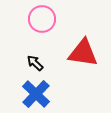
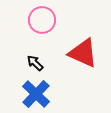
pink circle: moved 1 px down
red triangle: rotated 16 degrees clockwise
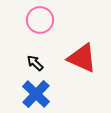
pink circle: moved 2 px left
red triangle: moved 1 px left, 5 px down
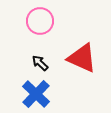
pink circle: moved 1 px down
black arrow: moved 5 px right
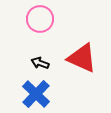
pink circle: moved 2 px up
black arrow: rotated 24 degrees counterclockwise
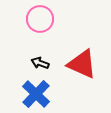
red triangle: moved 6 px down
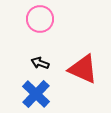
red triangle: moved 1 px right, 5 px down
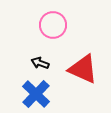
pink circle: moved 13 px right, 6 px down
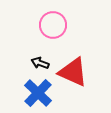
red triangle: moved 10 px left, 3 px down
blue cross: moved 2 px right, 1 px up
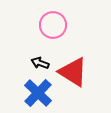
red triangle: rotated 8 degrees clockwise
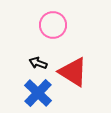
black arrow: moved 2 px left
